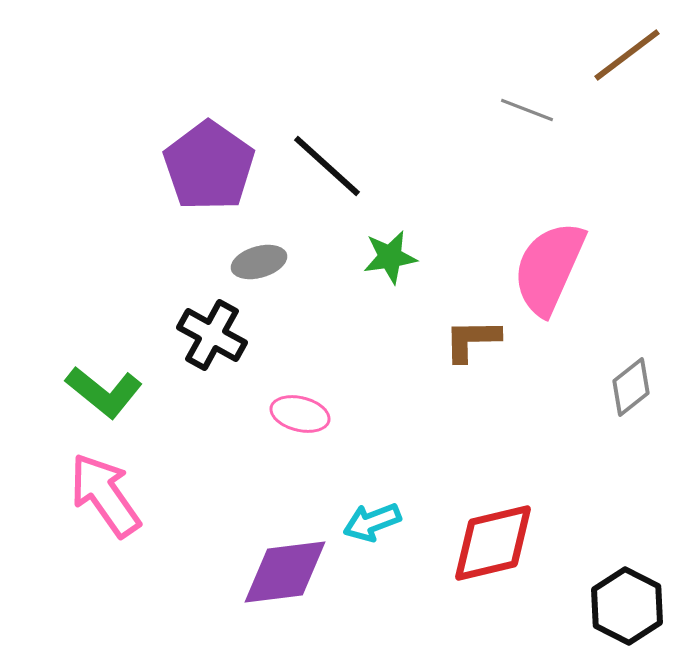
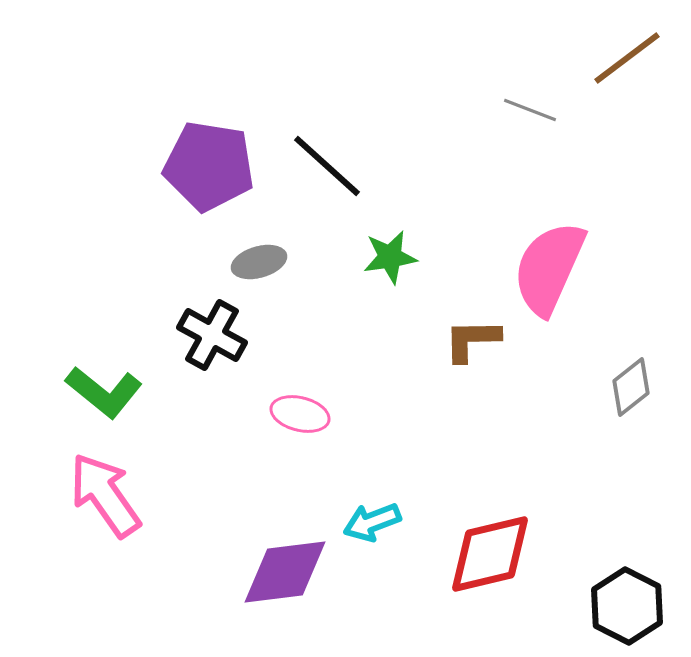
brown line: moved 3 px down
gray line: moved 3 px right
purple pentagon: rotated 26 degrees counterclockwise
red diamond: moved 3 px left, 11 px down
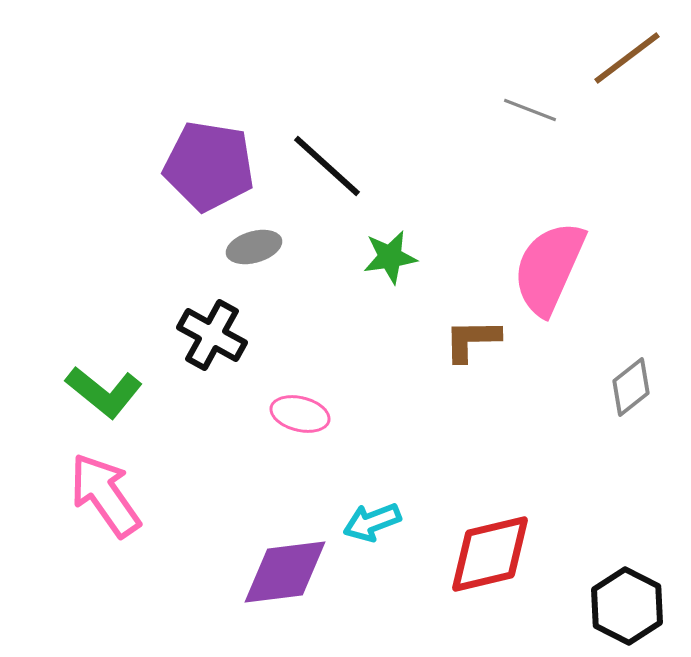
gray ellipse: moved 5 px left, 15 px up
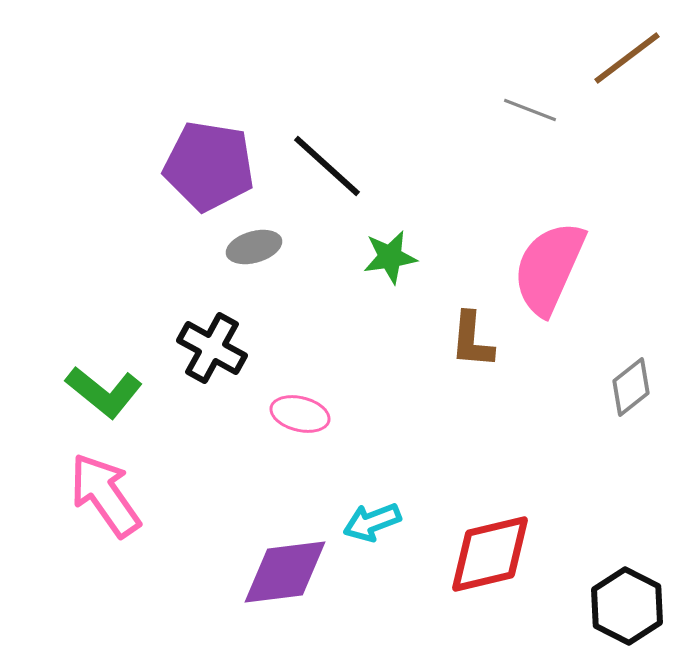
black cross: moved 13 px down
brown L-shape: rotated 84 degrees counterclockwise
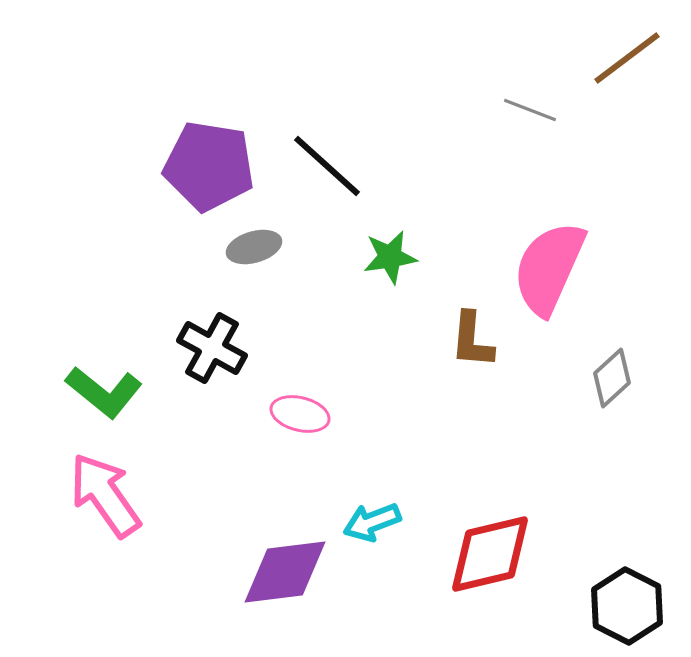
gray diamond: moved 19 px left, 9 px up; rotated 4 degrees counterclockwise
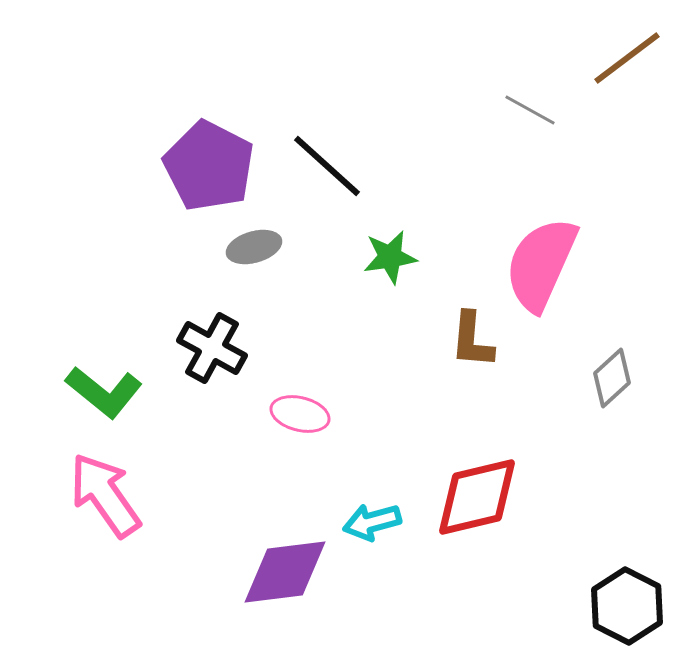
gray line: rotated 8 degrees clockwise
purple pentagon: rotated 18 degrees clockwise
pink semicircle: moved 8 px left, 4 px up
cyan arrow: rotated 6 degrees clockwise
red diamond: moved 13 px left, 57 px up
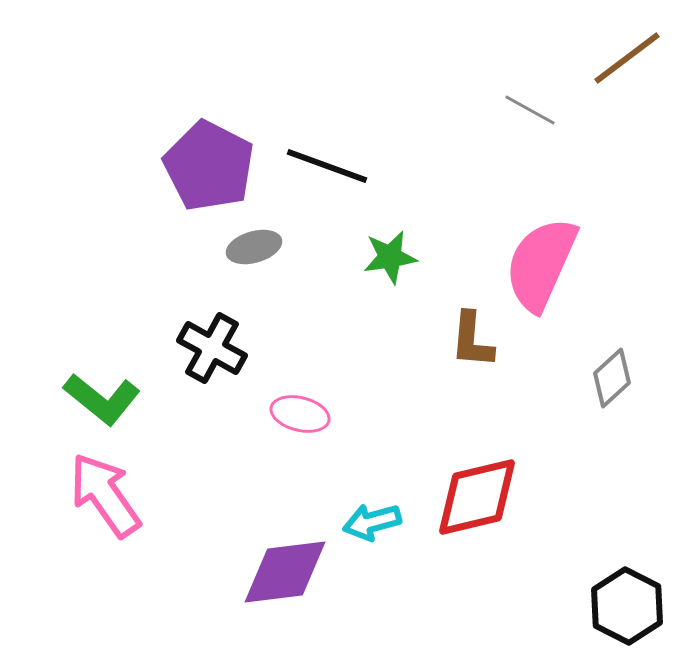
black line: rotated 22 degrees counterclockwise
green L-shape: moved 2 px left, 7 px down
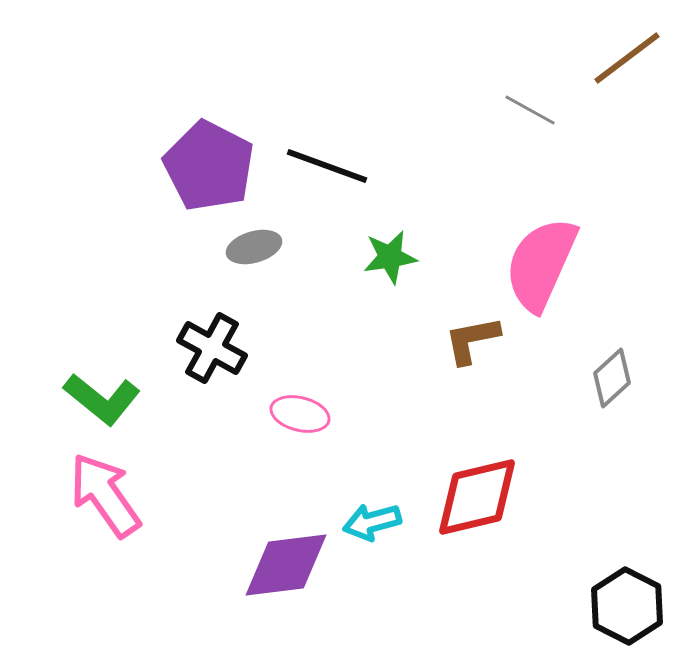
brown L-shape: rotated 74 degrees clockwise
purple diamond: moved 1 px right, 7 px up
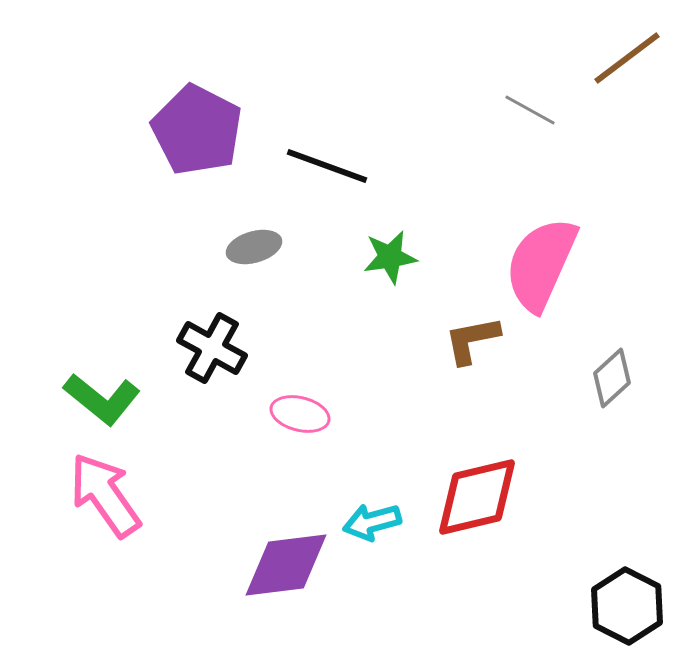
purple pentagon: moved 12 px left, 36 px up
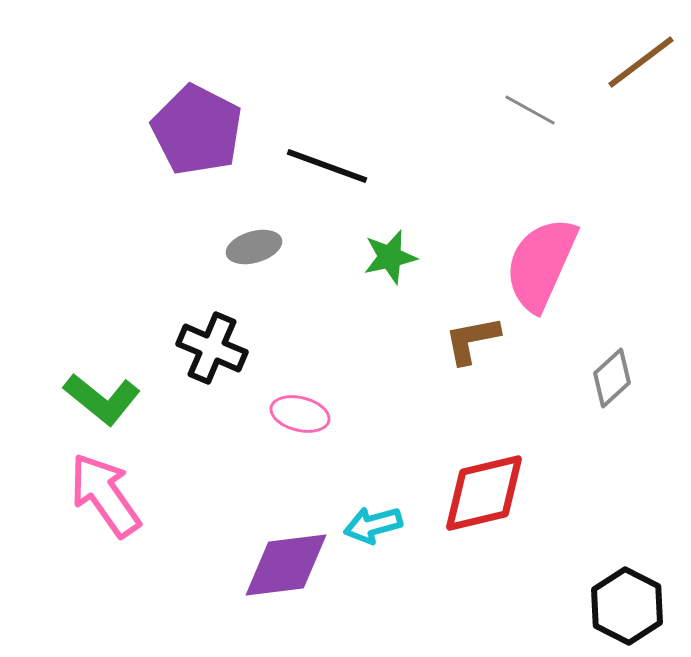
brown line: moved 14 px right, 4 px down
green star: rotated 4 degrees counterclockwise
black cross: rotated 6 degrees counterclockwise
red diamond: moved 7 px right, 4 px up
cyan arrow: moved 1 px right, 3 px down
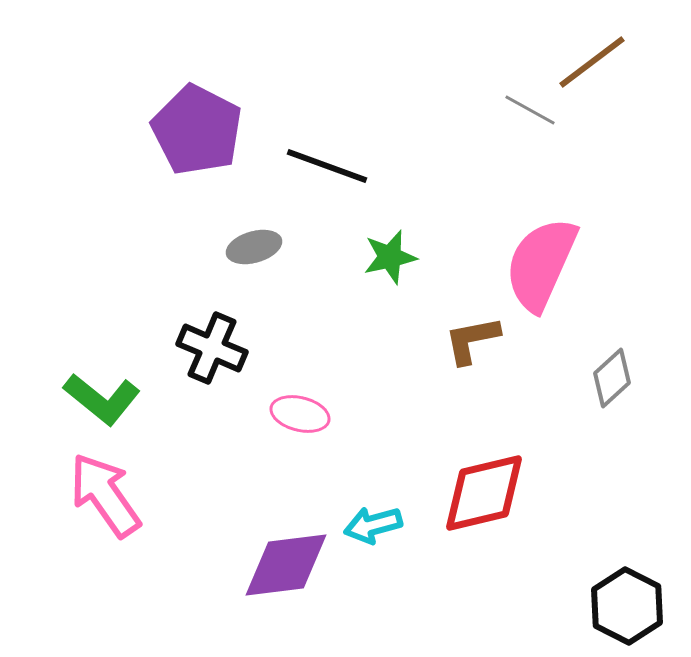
brown line: moved 49 px left
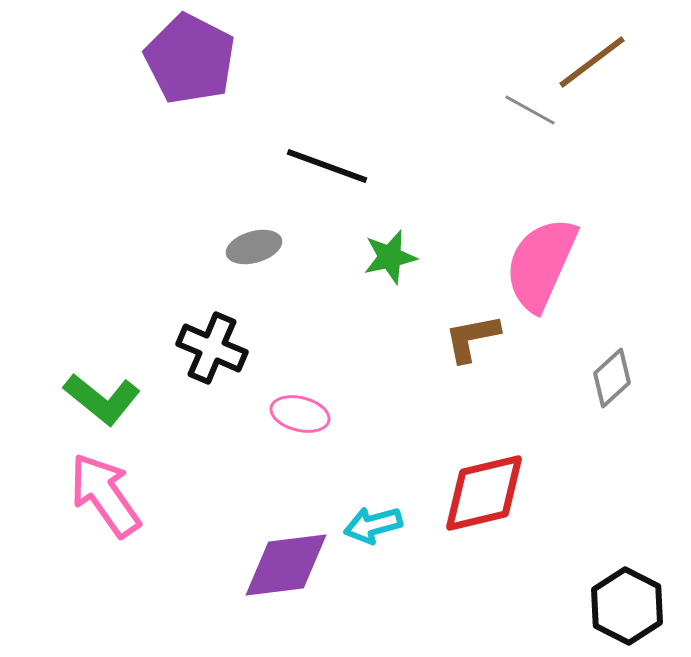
purple pentagon: moved 7 px left, 71 px up
brown L-shape: moved 2 px up
